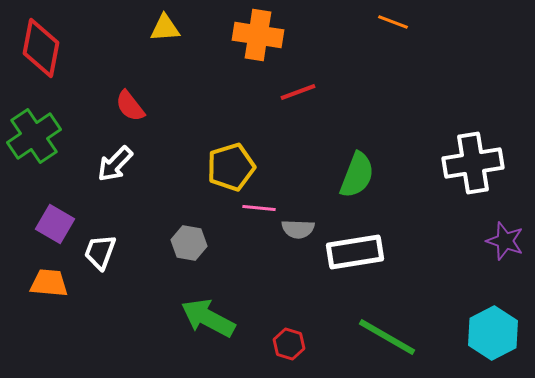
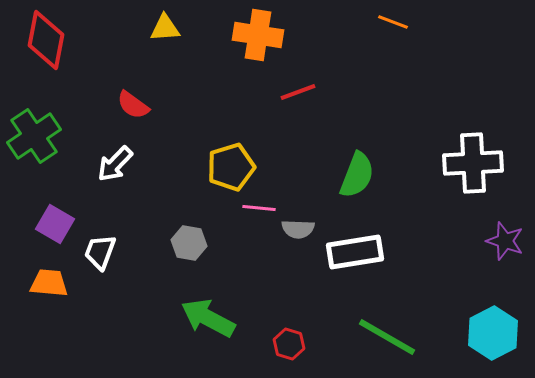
red diamond: moved 5 px right, 8 px up
red semicircle: moved 3 px right, 1 px up; rotated 16 degrees counterclockwise
white cross: rotated 6 degrees clockwise
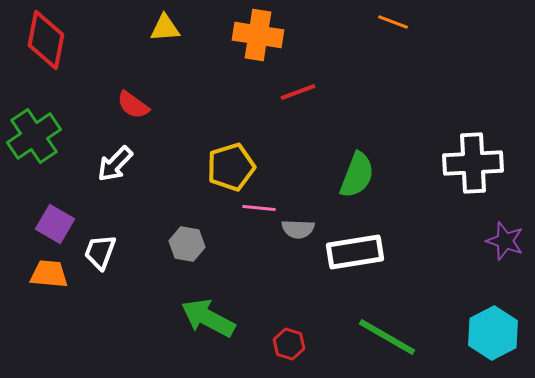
gray hexagon: moved 2 px left, 1 px down
orange trapezoid: moved 9 px up
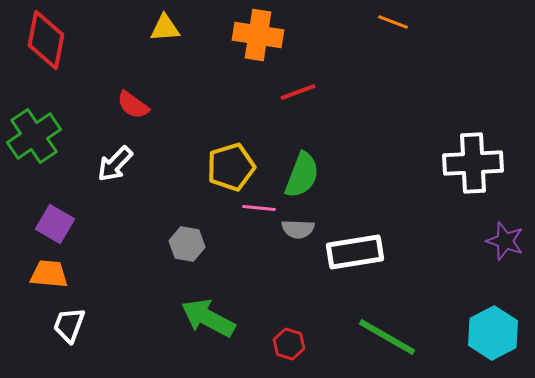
green semicircle: moved 55 px left
white trapezoid: moved 31 px left, 73 px down
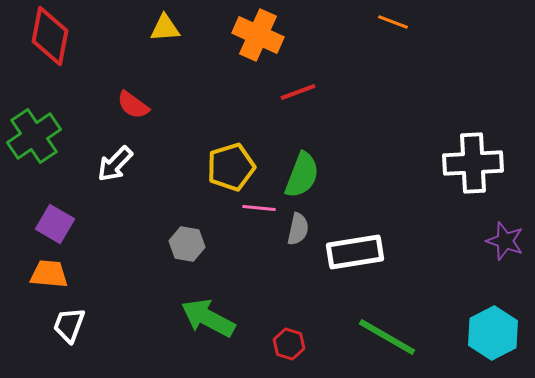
orange cross: rotated 15 degrees clockwise
red diamond: moved 4 px right, 4 px up
gray semicircle: rotated 80 degrees counterclockwise
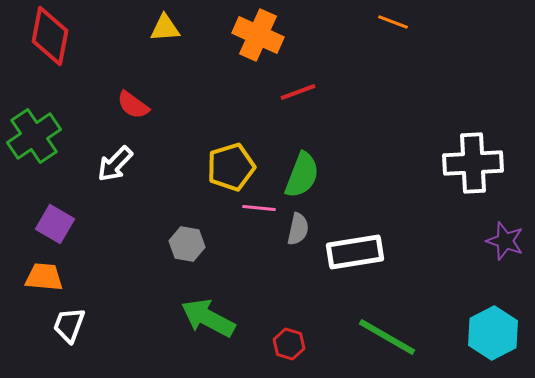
orange trapezoid: moved 5 px left, 3 px down
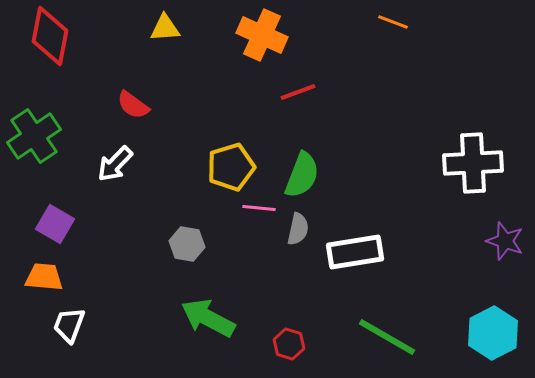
orange cross: moved 4 px right
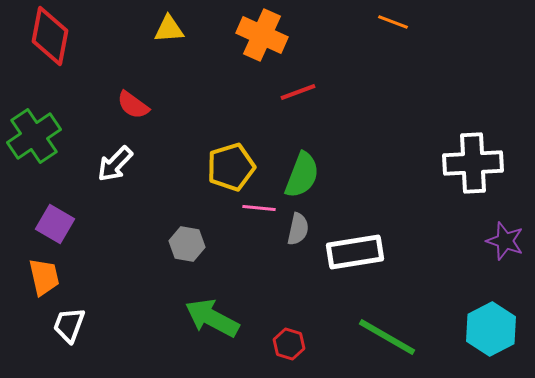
yellow triangle: moved 4 px right, 1 px down
orange trapezoid: rotated 72 degrees clockwise
green arrow: moved 4 px right
cyan hexagon: moved 2 px left, 4 px up
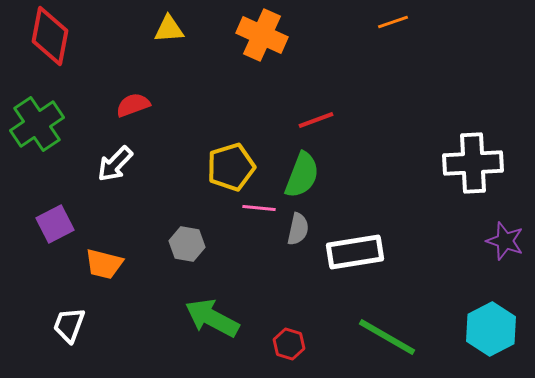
orange line: rotated 40 degrees counterclockwise
red line: moved 18 px right, 28 px down
red semicircle: rotated 124 degrees clockwise
green cross: moved 3 px right, 12 px up
purple square: rotated 33 degrees clockwise
orange trapezoid: moved 60 px right, 13 px up; rotated 117 degrees clockwise
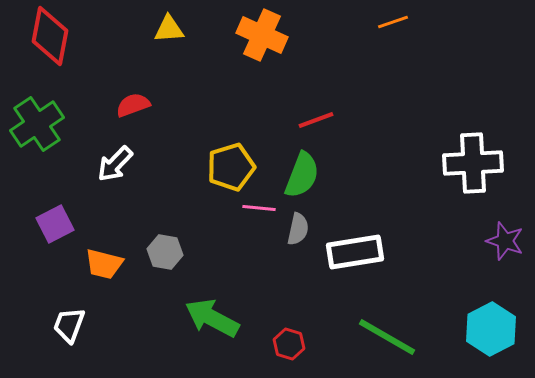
gray hexagon: moved 22 px left, 8 px down
